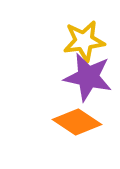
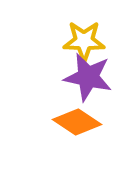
yellow star: rotated 9 degrees clockwise
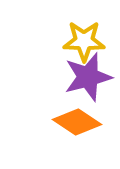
purple star: rotated 27 degrees counterclockwise
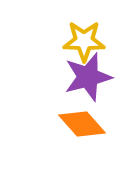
orange diamond: moved 5 px right, 2 px down; rotated 15 degrees clockwise
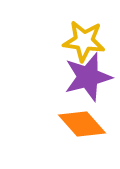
yellow star: rotated 6 degrees clockwise
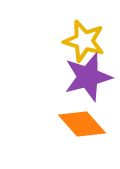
yellow star: rotated 9 degrees clockwise
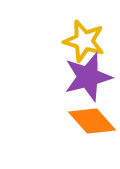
orange diamond: moved 10 px right, 3 px up
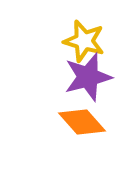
orange diamond: moved 10 px left, 1 px down
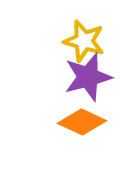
orange diamond: rotated 24 degrees counterclockwise
